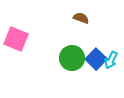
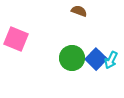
brown semicircle: moved 2 px left, 7 px up
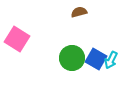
brown semicircle: moved 1 px down; rotated 35 degrees counterclockwise
pink square: moved 1 px right; rotated 10 degrees clockwise
blue square: rotated 15 degrees counterclockwise
